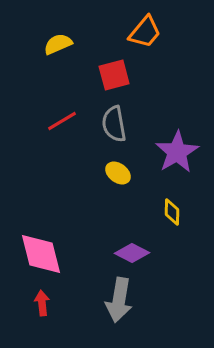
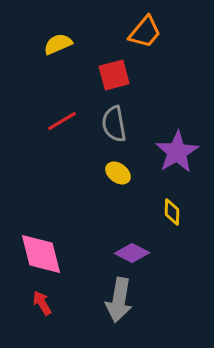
red arrow: rotated 25 degrees counterclockwise
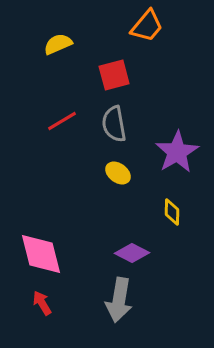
orange trapezoid: moved 2 px right, 6 px up
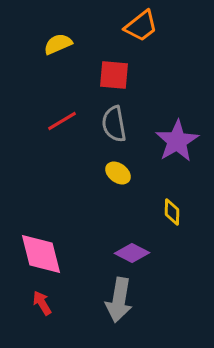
orange trapezoid: moved 6 px left; rotated 12 degrees clockwise
red square: rotated 20 degrees clockwise
purple star: moved 11 px up
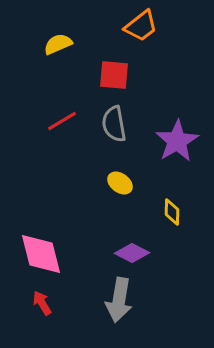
yellow ellipse: moved 2 px right, 10 px down
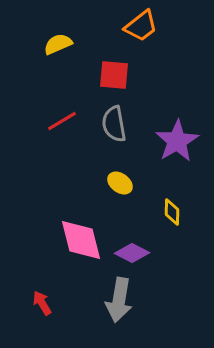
pink diamond: moved 40 px right, 14 px up
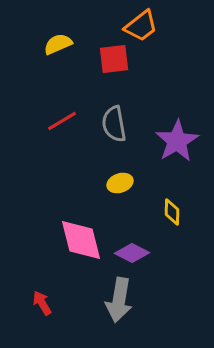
red square: moved 16 px up; rotated 12 degrees counterclockwise
yellow ellipse: rotated 55 degrees counterclockwise
